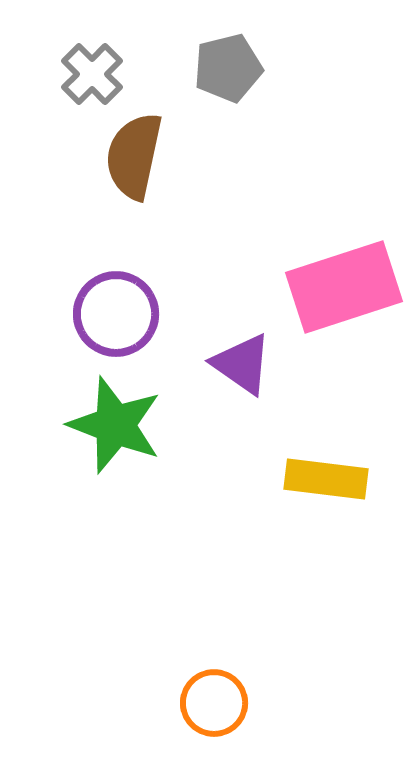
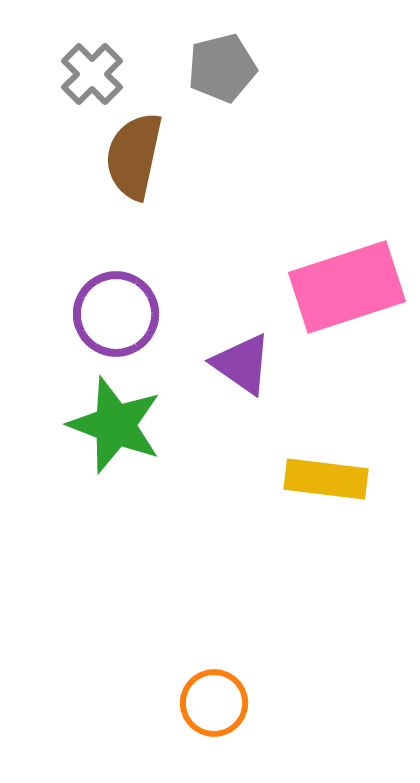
gray pentagon: moved 6 px left
pink rectangle: moved 3 px right
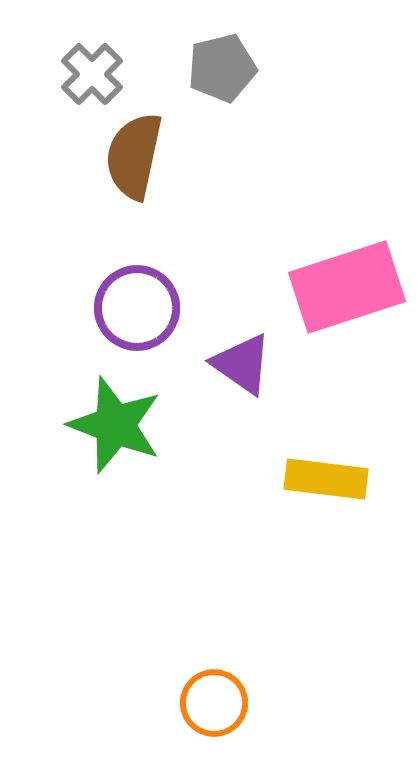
purple circle: moved 21 px right, 6 px up
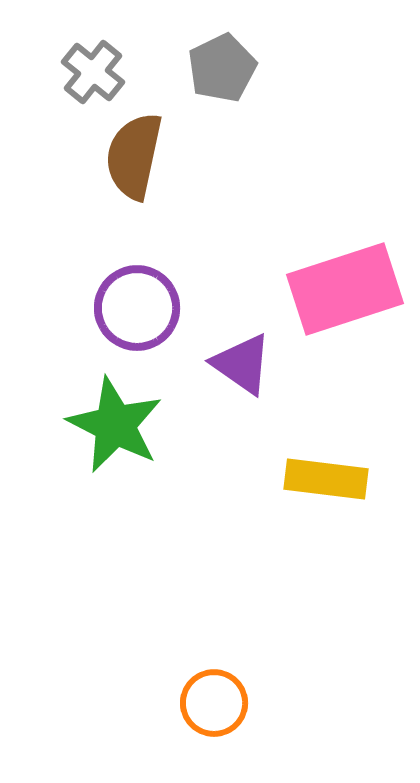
gray pentagon: rotated 12 degrees counterclockwise
gray cross: moved 1 px right, 2 px up; rotated 6 degrees counterclockwise
pink rectangle: moved 2 px left, 2 px down
green star: rotated 6 degrees clockwise
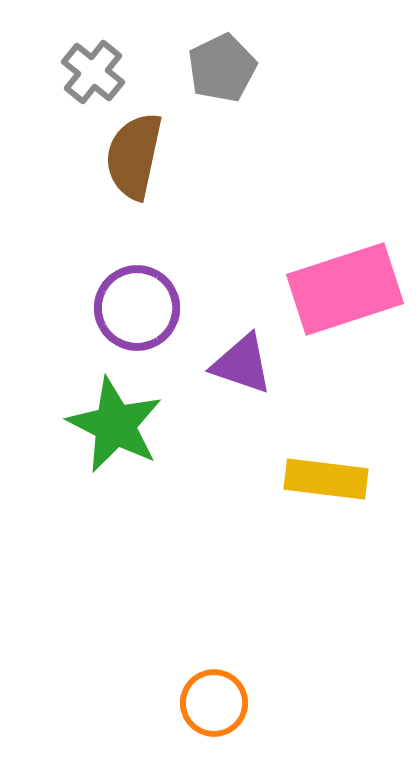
purple triangle: rotated 16 degrees counterclockwise
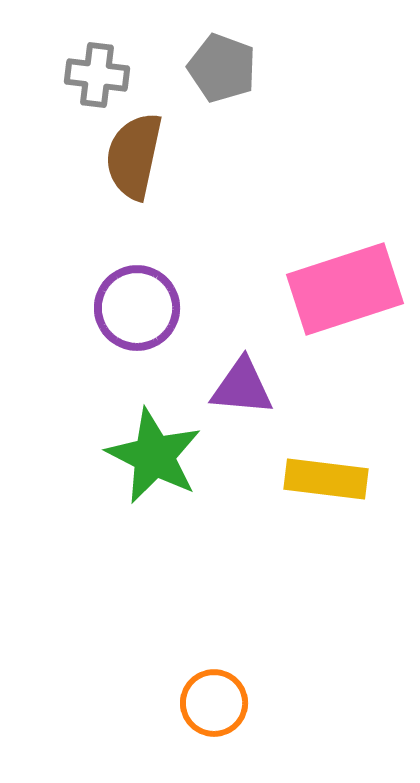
gray pentagon: rotated 26 degrees counterclockwise
gray cross: moved 4 px right, 3 px down; rotated 32 degrees counterclockwise
purple triangle: moved 23 px down; rotated 14 degrees counterclockwise
green star: moved 39 px right, 31 px down
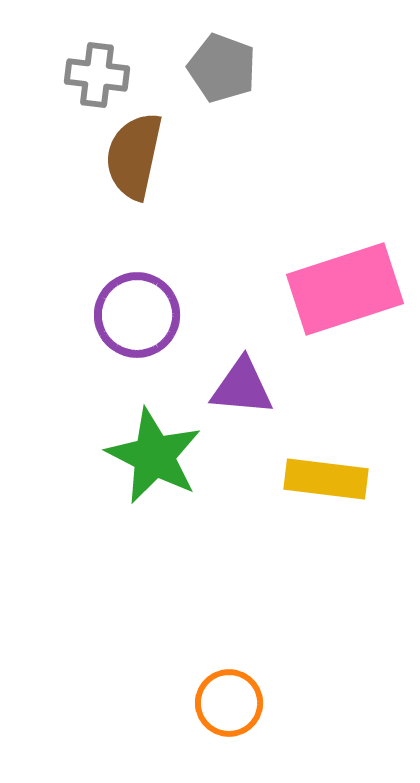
purple circle: moved 7 px down
orange circle: moved 15 px right
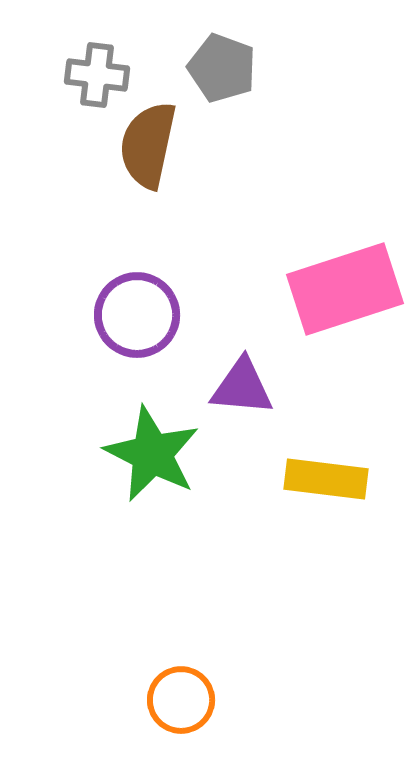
brown semicircle: moved 14 px right, 11 px up
green star: moved 2 px left, 2 px up
orange circle: moved 48 px left, 3 px up
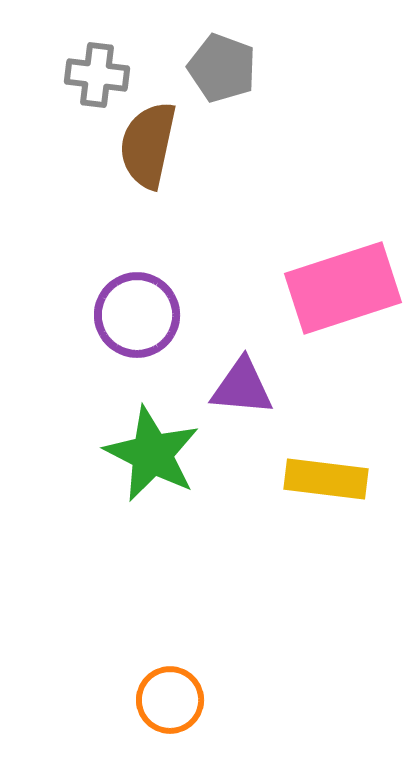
pink rectangle: moved 2 px left, 1 px up
orange circle: moved 11 px left
